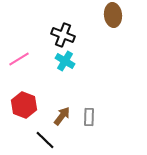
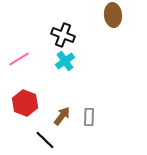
cyan cross: rotated 24 degrees clockwise
red hexagon: moved 1 px right, 2 px up
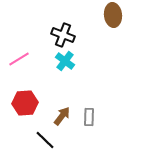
cyan cross: rotated 18 degrees counterclockwise
red hexagon: rotated 25 degrees counterclockwise
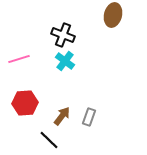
brown ellipse: rotated 20 degrees clockwise
pink line: rotated 15 degrees clockwise
gray rectangle: rotated 18 degrees clockwise
black line: moved 4 px right
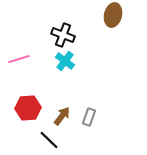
red hexagon: moved 3 px right, 5 px down
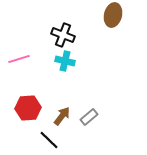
cyan cross: rotated 24 degrees counterclockwise
gray rectangle: rotated 30 degrees clockwise
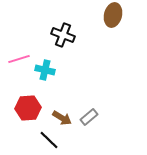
cyan cross: moved 20 px left, 9 px down
brown arrow: moved 2 px down; rotated 84 degrees clockwise
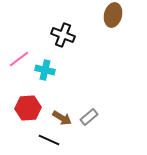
pink line: rotated 20 degrees counterclockwise
black line: rotated 20 degrees counterclockwise
